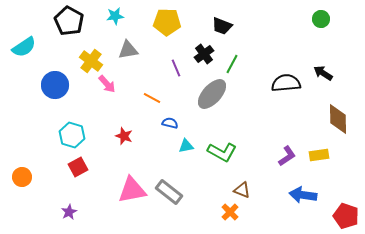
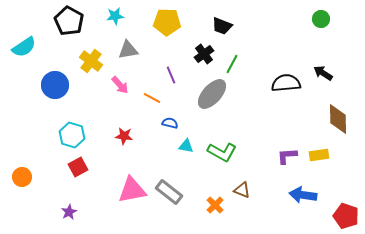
purple line: moved 5 px left, 7 px down
pink arrow: moved 13 px right, 1 px down
red star: rotated 12 degrees counterclockwise
cyan triangle: rotated 21 degrees clockwise
purple L-shape: rotated 150 degrees counterclockwise
orange cross: moved 15 px left, 7 px up
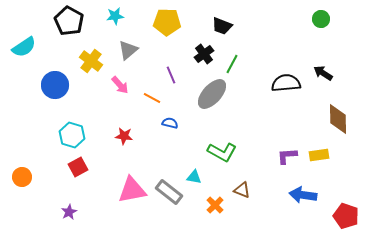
gray triangle: rotated 30 degrees counterclockwise
cyan triangle: moved 8 px right, 31 px down
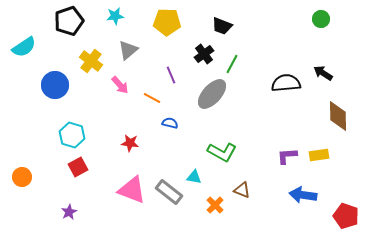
black pentagon: rotated 24 degrees clockwise
brown diamond: moved 3 px up
red star: moved 6 px right, 7 px down
pink triangle: rotated 32 degrees clockwise
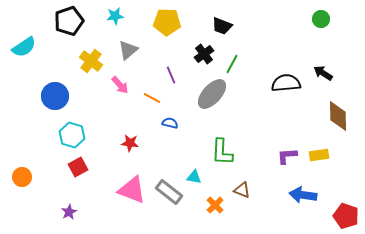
blue circle: moved 11 px down
green L-shape: rotated 64 degrees clockwise
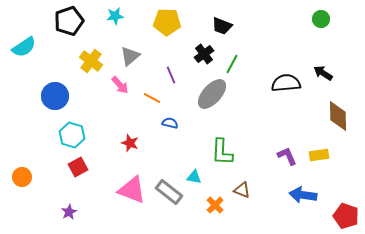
gray triangle: moved 2 px right, 6 px down
red star: rotated 12 degrees clockwise
purple L-shape: rotated 70 degrees clockwise
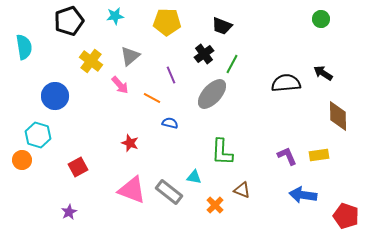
cyan semicircle: rotated 65 degrees counterclockwise
cyan hexagon: moved 34 px left
orange circle: moved 17 px up
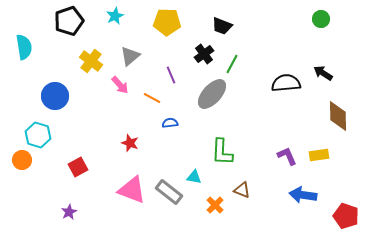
cyan star: rotated 18 degrees counterclockwise
blue semicircle: rotated 21 degrees counterclockwise
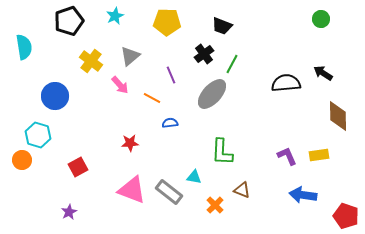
red star: rotated 24 degrees counterclockwise
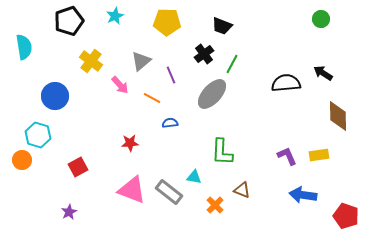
gray triangle: moved 11 px right, 5 px down
